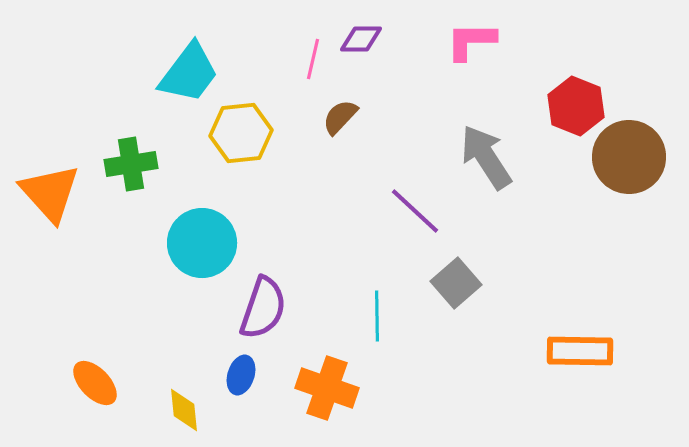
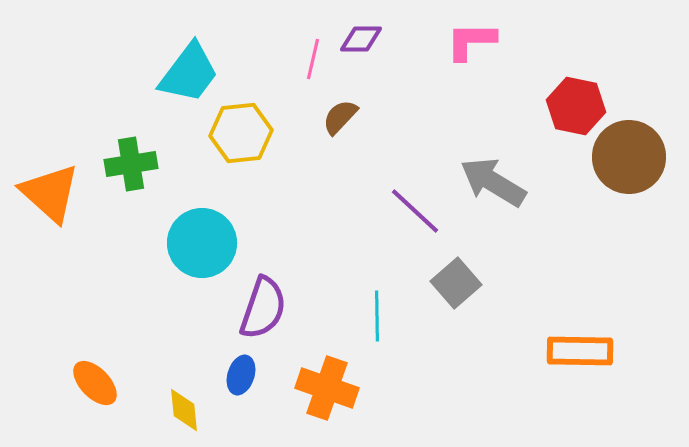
red hexagon: rotated 10 degrees counterclockwise
gray arrow: moved 7 px right, 25 px down; rotated 26 degrees counterclockwise
orange triangle: rotated 6 degrees counterclockwise
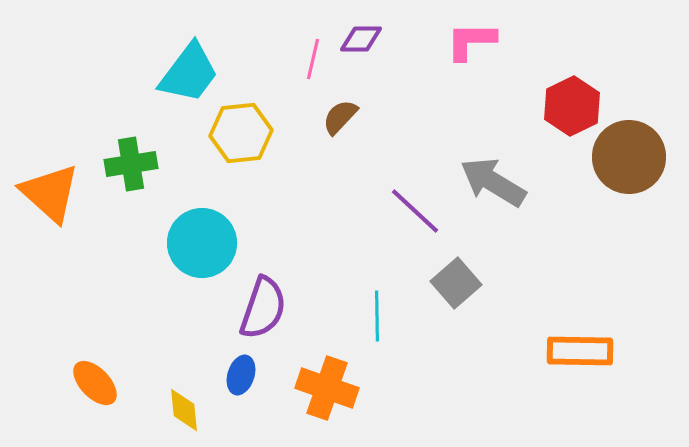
red hexagon: moved 4 px left; rotated 22 degrees clockwise
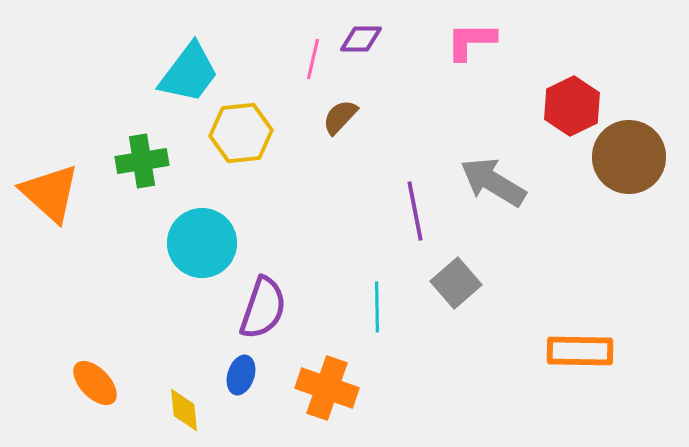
green cross: moved 11 px right, 3 px up
purple line: rotated 36 degrees clockwise
cyan line: moved 9 px up
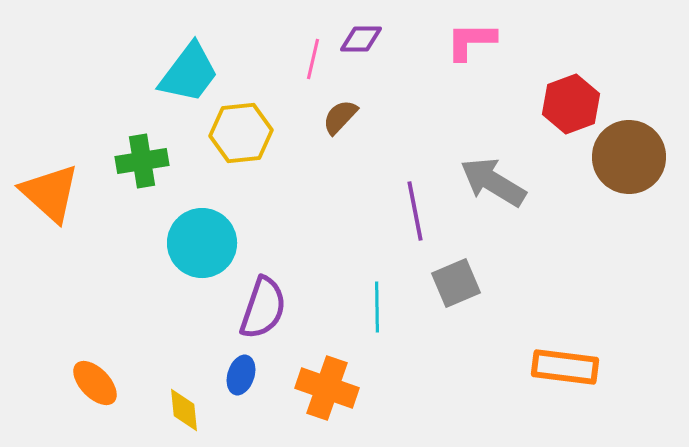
red hexagon: moved 1 px left, 2 px up; rotated 6 degrees clockwise
gray square: rotated 18 degrees clockwise
orange rectangle: moved 15 px left, 16 px down; rotated 6 degrees clockwise
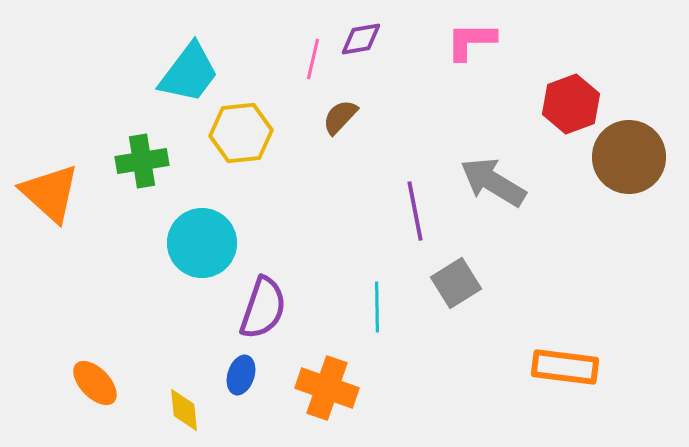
purple diamond: rotated 9 degrees counterclockwise
gray square: rotated 9 degrees counterclockwise
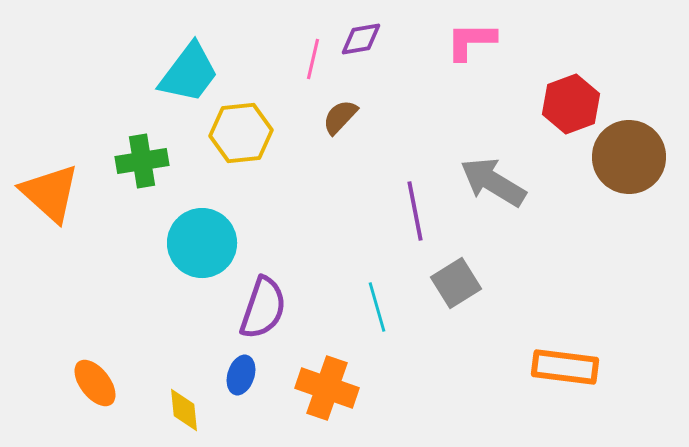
cyan line: rotated 15 degrees counterclockwise
orange ellipse: rotated 6 degrees clockwise
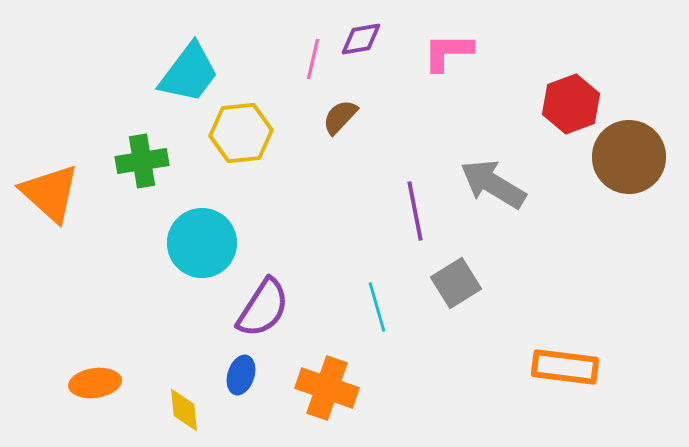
pink L-shape: moved 23 px left, 11 px down
gray arrow: moved 2 px down
purple semicircle: rotated 14 degrees clockwise
orange ellipse: rotated 60 degrees counterclockwise
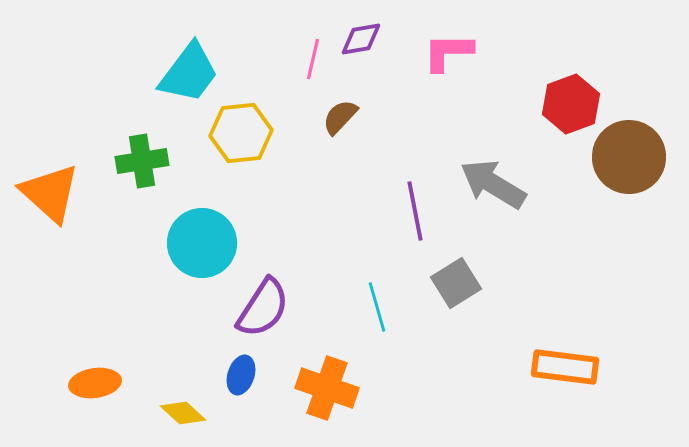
yellow diamond: moved 1 px left, 3 px down; rotated 42 degrees counterclockwise
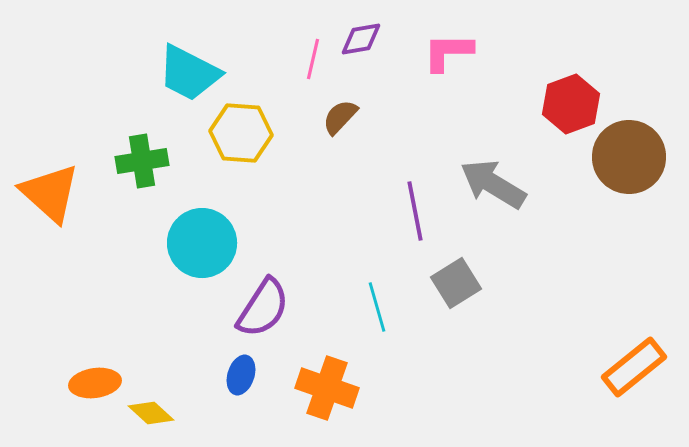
cyan trapezoid: rotated 80 degrees clockwise
yellow hexagon: rotated 10 degrees clockwise
orange rectangle: moved 69 px right; rotated 46 degrees counterclockwise
yellow diamond: moved 32 px left
